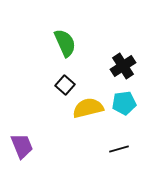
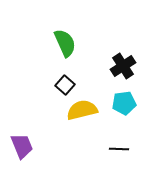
yellow semicircle: moved 6 px left, 2 px down
black line: rotated 18 degrees clockwise
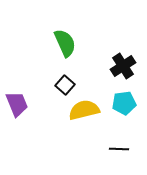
yellow semicircle: moved 2 px right
purple trapezoid: moved 5 px left, 42 px up
